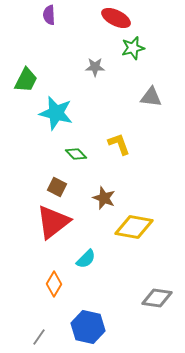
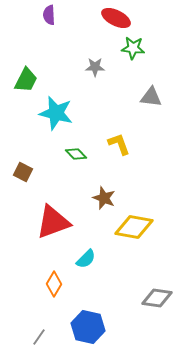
green star: rotated 20 degrees clockwise
brown square: moved 34 px left, 15 px up
red triangle: rotated 18 degrees clockwise
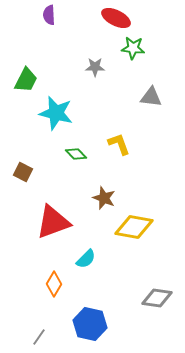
blue hexagon: moved 2 px right, 3 px up
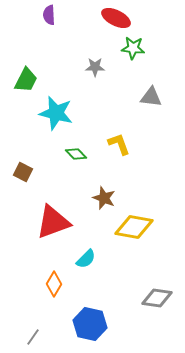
gray line: moved 6 px left
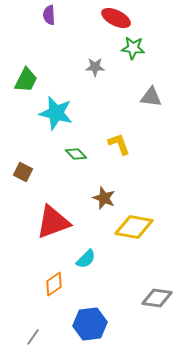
orange diamond: rotated 25 degrees clockwise
blue hexagon: rotated 20 degrees counterclockwise
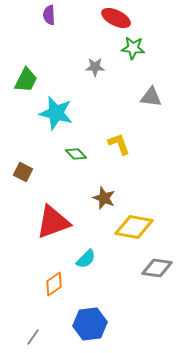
gray diamond: moved 30 px up
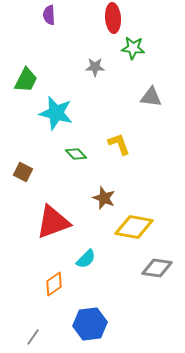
red ellipse: moved 3 px left; rotated 60 degrees clockwise
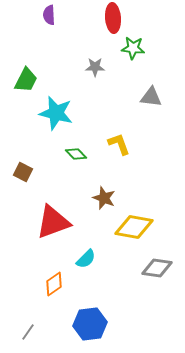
gray line: moved 5 px left, 5 px up
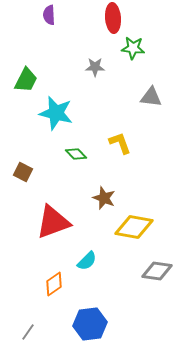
yellow L-shape: moved 1 px right, 1 px up
cyan semicircle: moved 1 px right, 2 px down
gray diamond: moved 3 px down
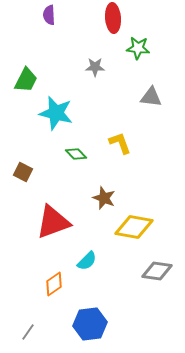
green star: moved 5 px right
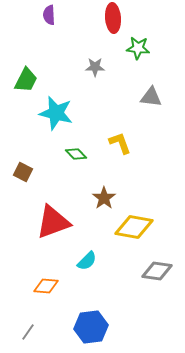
brown star: rotated 15 degrees clockwise
orange diamond: moved 8 px left, 2 px down; rotated 40 degrees clockwise
blue hexagon: moved 1 px right, 3 px down
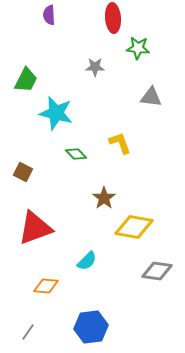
red triangle: moved 18 px left, 6 px down
